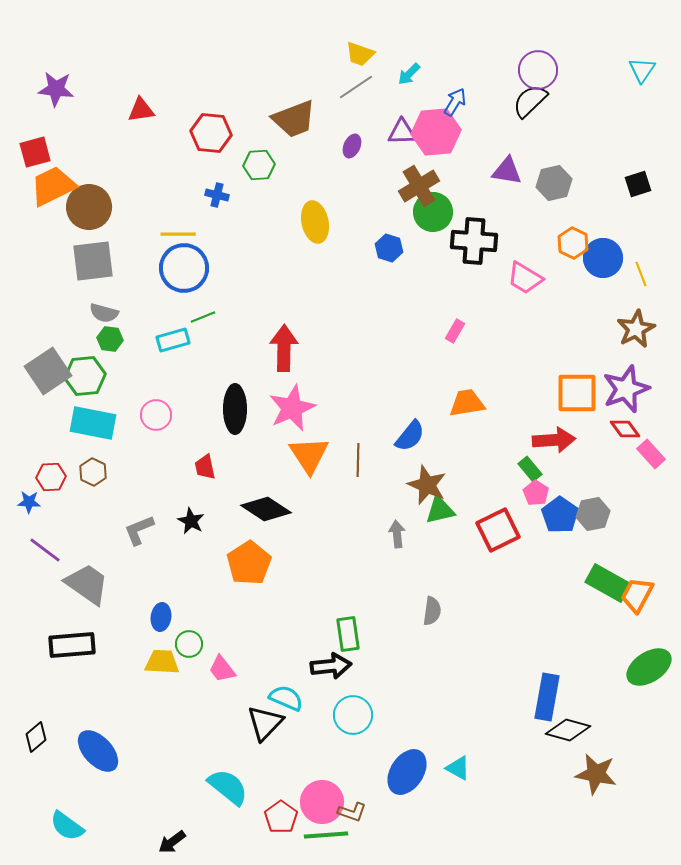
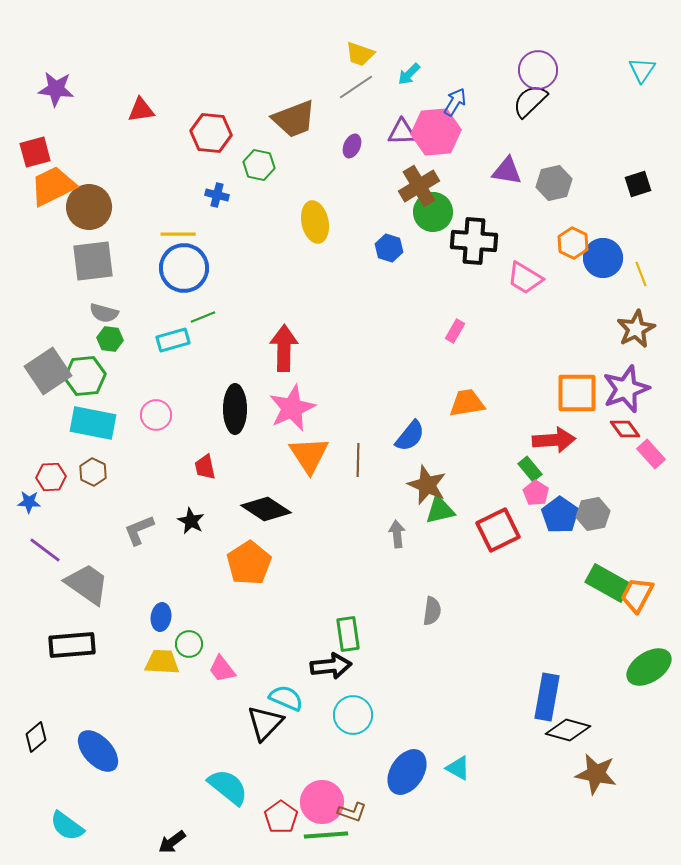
green hexagon at (259, 165): rotated 16 degrees clockwise
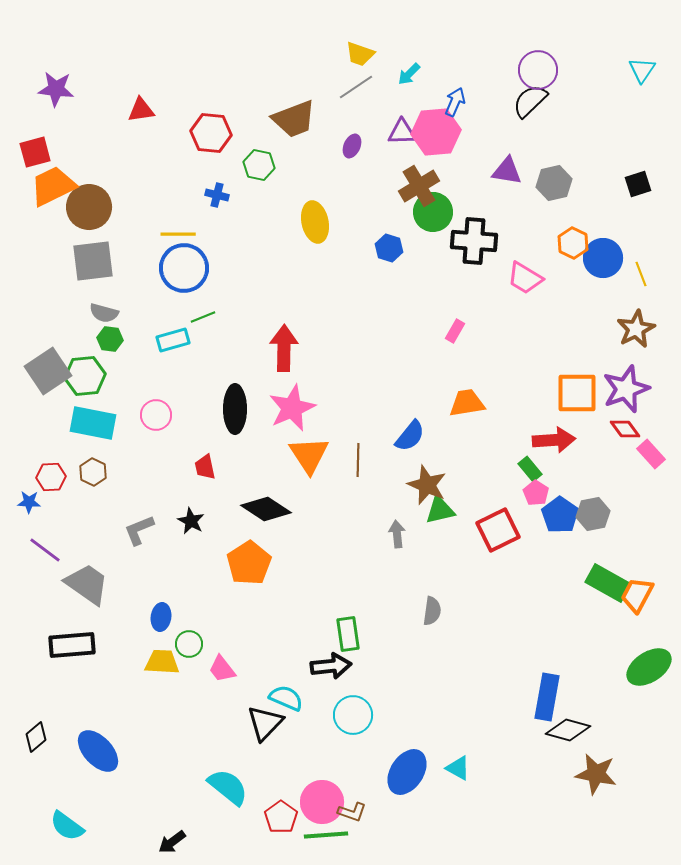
blue arrow at (455, 102): rotated 8 degrees counterclockwise
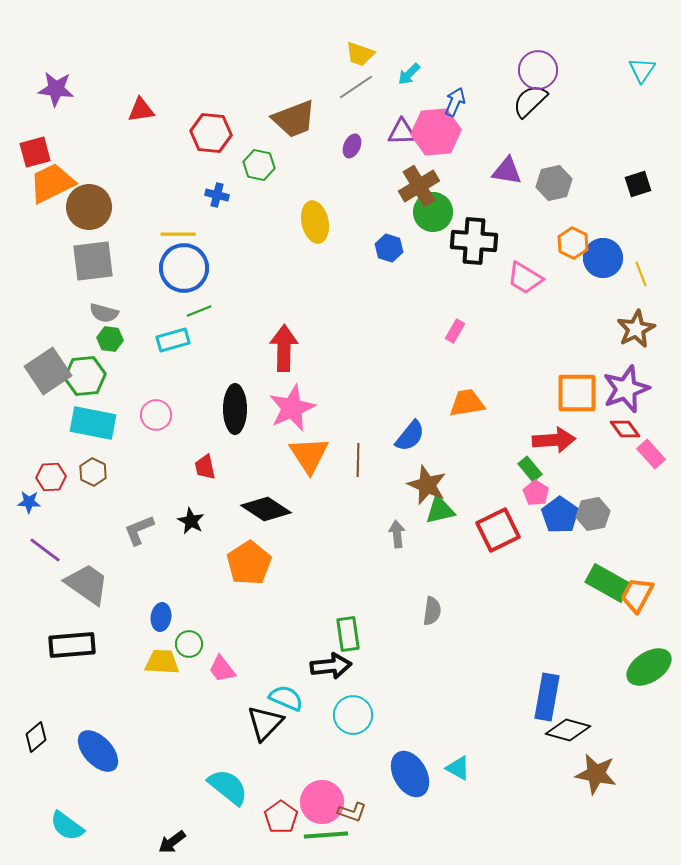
orange trapezoid at (53, 186): moved 1 px left, 3 px up
green line at (203, 317): moved 4 px left, 6 px up
blue ellipse at (407, 772): moved 3 px right, 2 px down; rotated 63 degrees counterclockwise
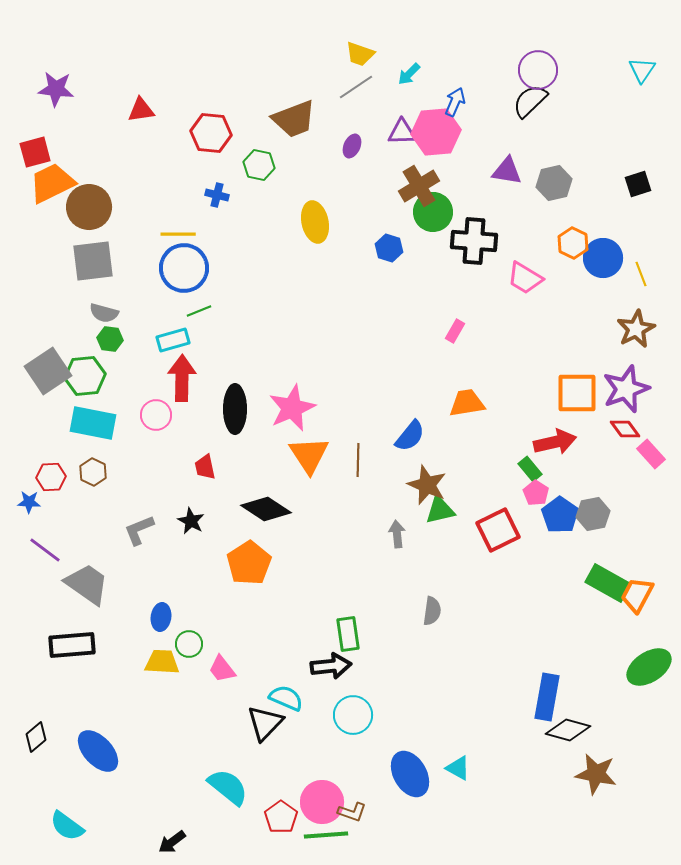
red arrow at (284, 348): moved 102 px left, 30 px down
red arrow at (554, 440): moved 1 px right, 2 px down; rotated 9 degrees counterclockwise
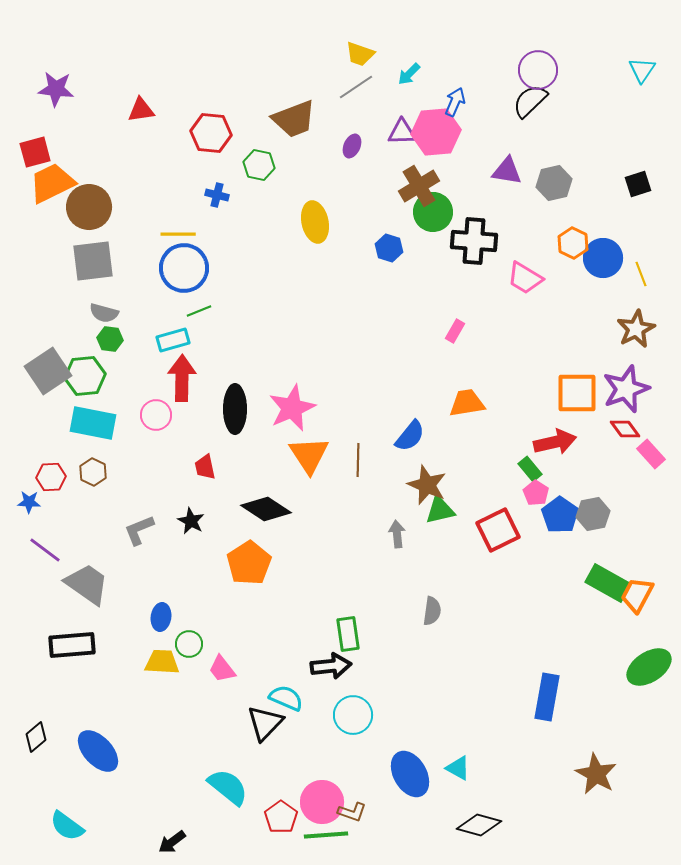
black diamond at (568, 730): moved 89 px left, 95 px down
brown star at (596, 774): rotated 18 degrees clockwise
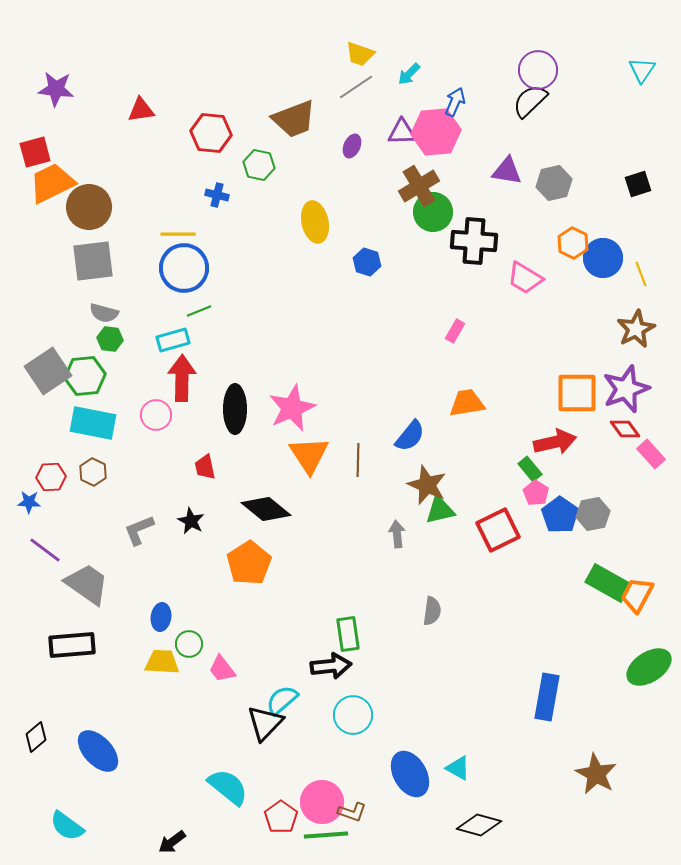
blue hexagon at (389, 248): moved 22 px left, 14 px down
black diamond at (266, 509): rotated 6 degrees clockwise
cyan semicircle at (286, 698): moved 4 px left, 2 px down; rotated 64 degrees counterclockwise
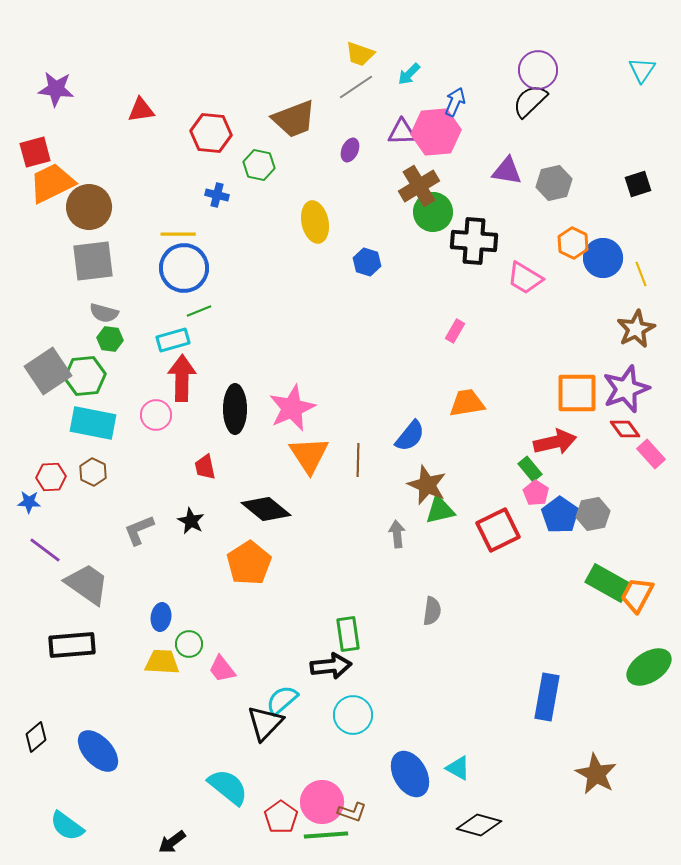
purple ellipse at (352, 146): moved 2 px left, 4 px down
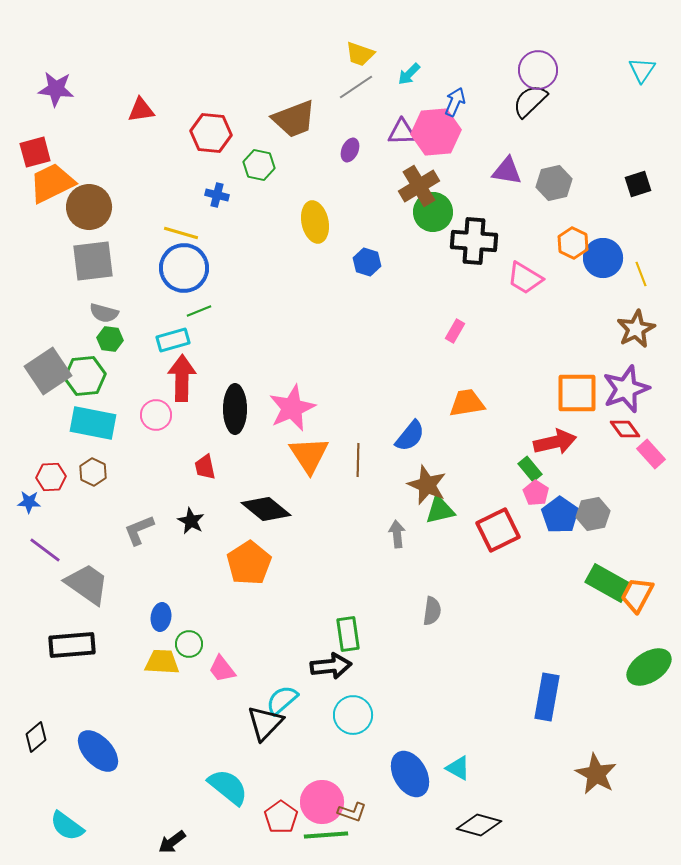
yellow line at (178, 234): moved 3 px right, 1 px up; rotated 16 degrees clockwise
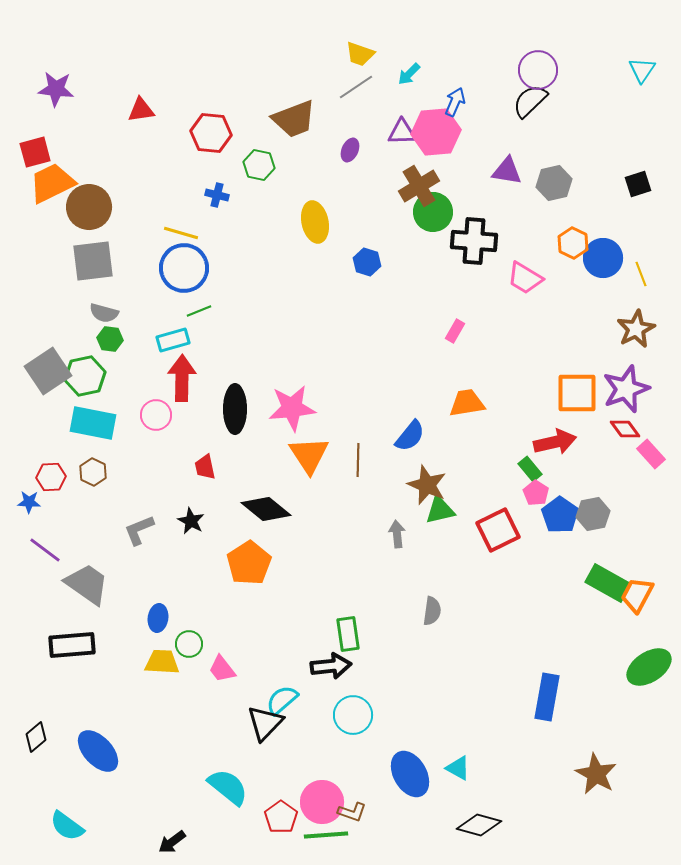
green hexagon at (85, 376): rotated 6 degrees counterclockwise
pink star at (292, 408): rotated 18 degrees clockwise
blue ellipse at (161, 617): moved 3 px left, 1 px down
